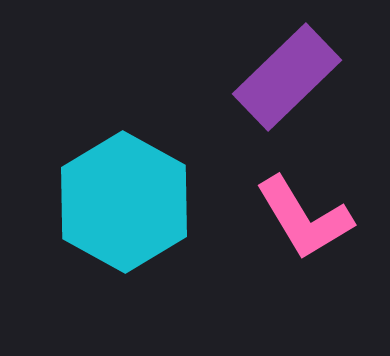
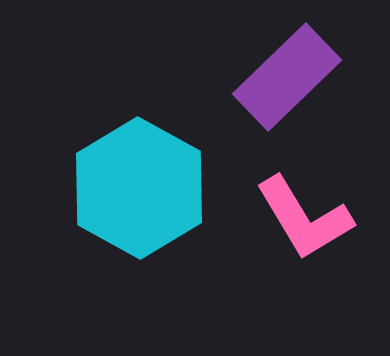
cyan hexagon: moved 15 px right, 14 px up
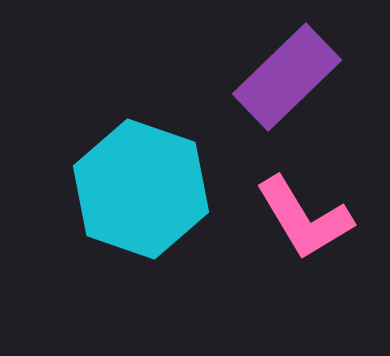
cyan hexagon: moved 2 px right, 1 px down; rotated 10 degrees counterclockwise
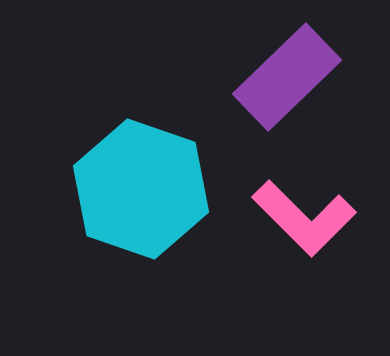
pink L-shape: rotated 14 degrees counterclockwise
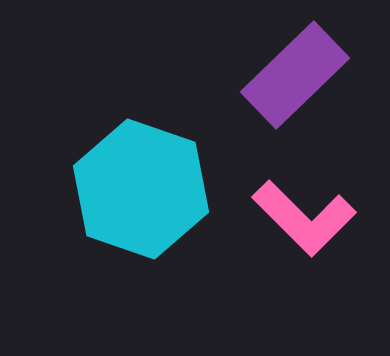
purple rectangle: moved 8 px right, 2 px up
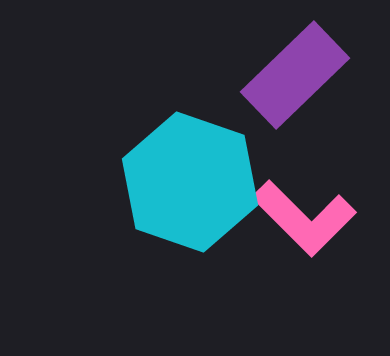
cyan hexagon: moved 49 px right, 7 px up
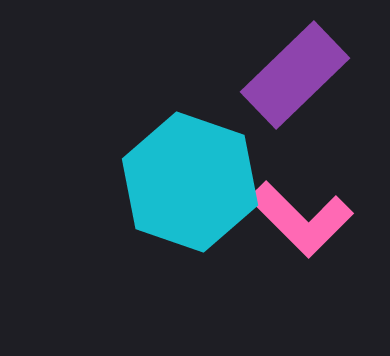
pink L-shape: moved 3 px left, 1 px down
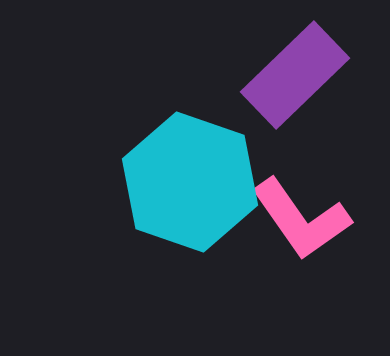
pink L-shape: rotated 10 degrees clockwise
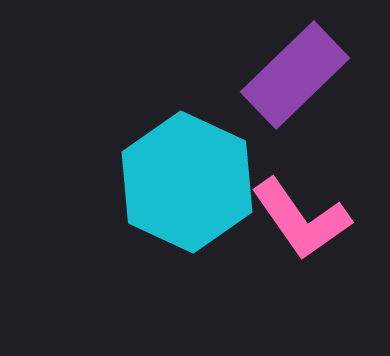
cyan hexagon: moved 3 px left; rotated 6 degrees clockwise
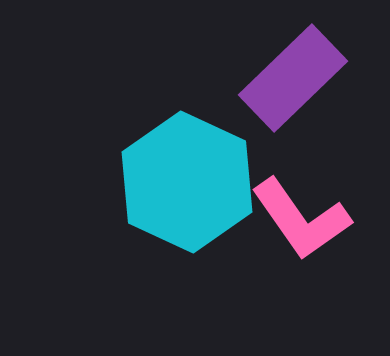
purple rectangle: moved 2 px left, 3 px down
